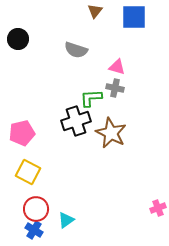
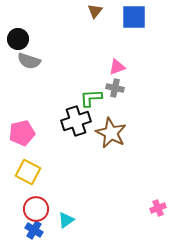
gray semicircle: moved 47 px left, 11 px down
pink triangle: rotated 36 degrees counterclockwise
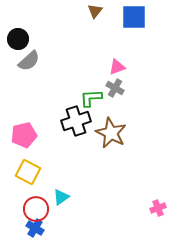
gray semicircle: rotated 60 degrees counterclockwise
gray cross: rotated 18 degrees clockwise
pink pentagon: moved 2 px right, 2 px down
cyan triangle: moved 5 px left, 23 px up
blue cross: moved 1 px right, 2 px up
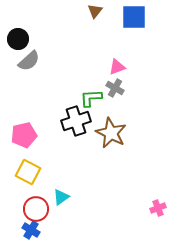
blue cross: moved 4 px left, 2 px down
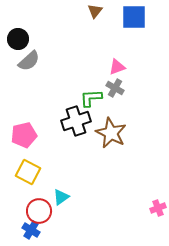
red circle: moved 3 px right, 2 px down
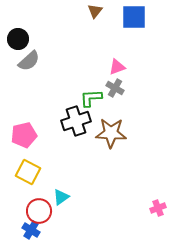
brown star: rotated 24 degrees counterclockwise
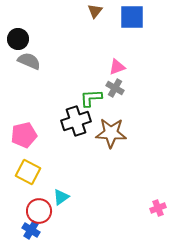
blue square: moved 2 px left
gray semicircle: rotated 115 degrees counterclockwise
